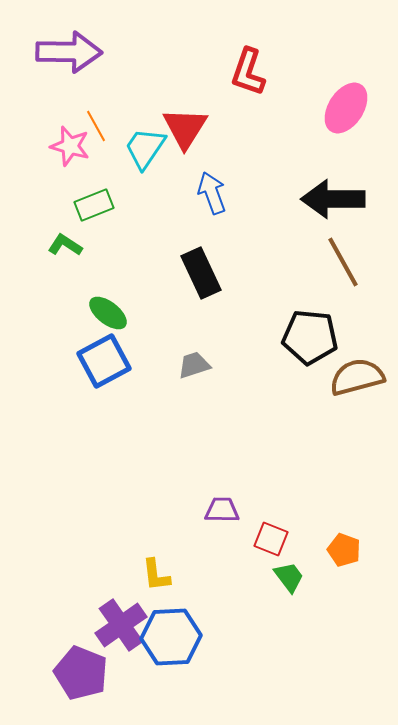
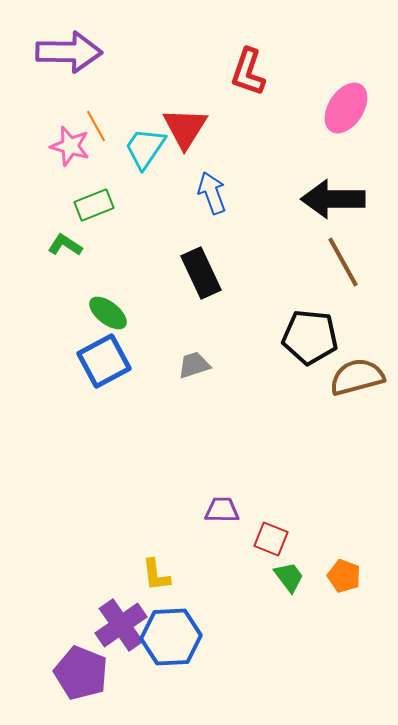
orange pentagon: moved 26 px down
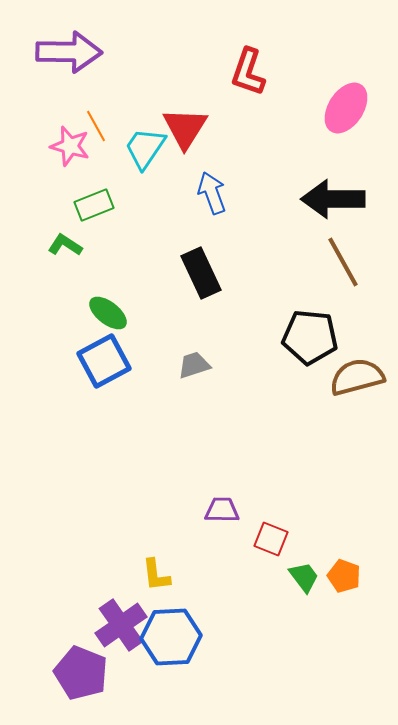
green trapezoid: moved 15 px right
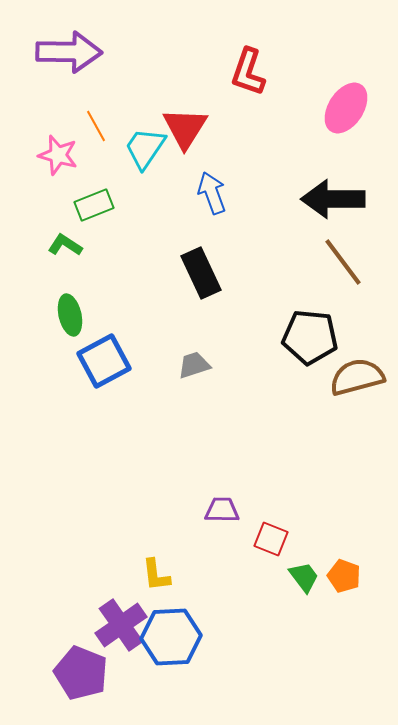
pink star: moved 12 px left, 9 px down
brown line: rotated 8 degrees counterclockwise
green ellipse: moved 38 px left, 2 px down; rotated 39 degrees clockwise
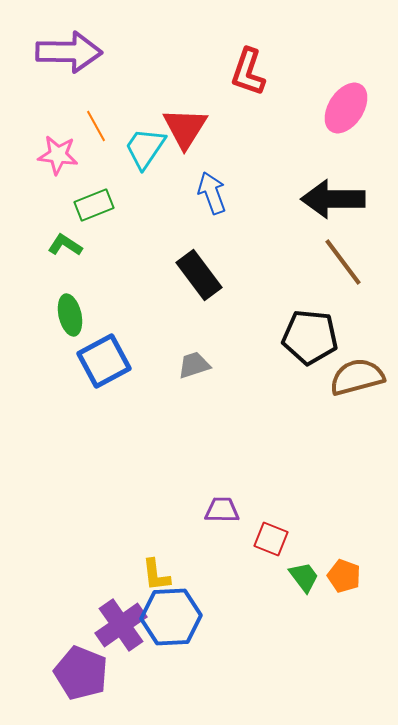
pink star: rotated 9 degrees counterclockwise
black rectangle: moved 2 px left, 2 px down; rotated 12 degrees counterclockwise
blue hexagon: moved 20 px up
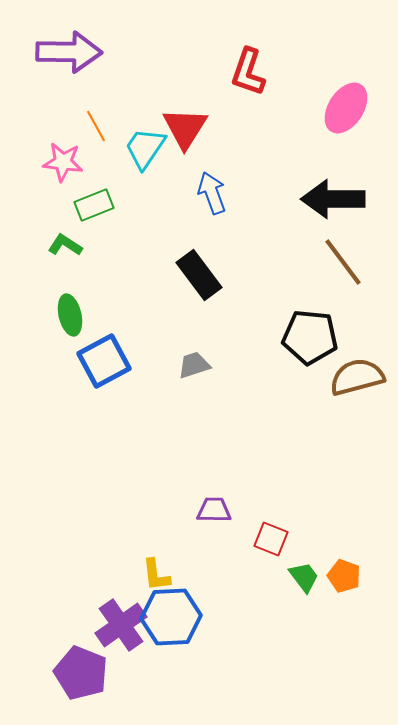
pink star: moved 5 px right, 7 px down
purple trapezoid: moved 8 px left
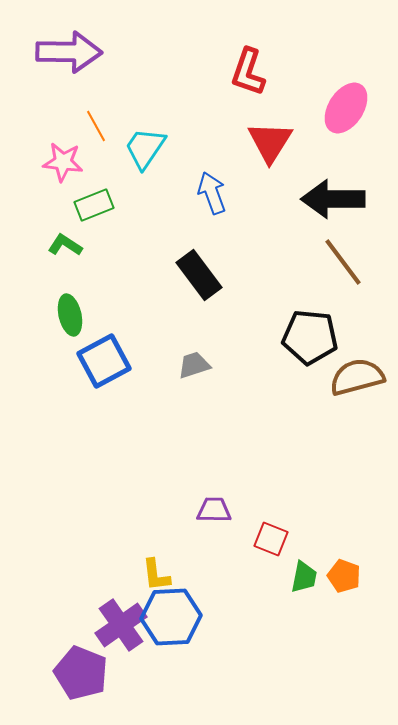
red triangle: moved 85 px right, 14 px down
green trapezoid: rotated 48 degrees clockwise
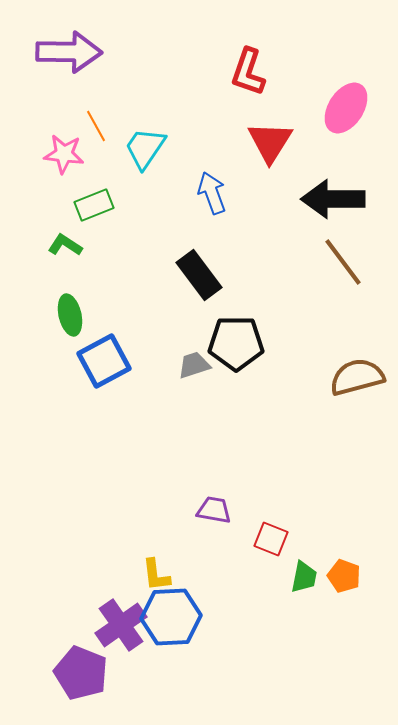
pink star: moved 1 px right, 8 px up
black pentagon: moved 74 px left, 6 px down; rotated 6 degrees counterclockwise
purple trapezoid: rotated 9 degrees clockwise
